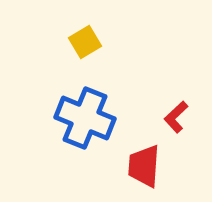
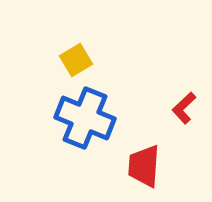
yellow square: moved 9 px left, 18 px down
red L-shape: moved 8 px right, 9 px up
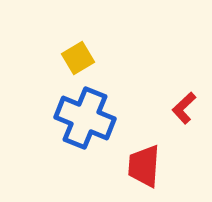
yellow square: moved 2 px right, 2 px up
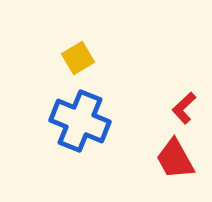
blue cross: moved 5 px left, 3 px down
red trapezoid: moved 31 px right, 7 px up; rotated 33 degrees counterclockwise
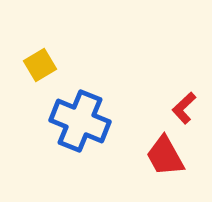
yellow square: moved 38 px left, 7 px down
red trapezoid: moved 10 px left, 3 px up
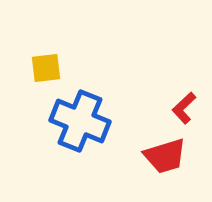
yellow square: moved 6 px right, 3 px down; rotated 24 degrees clockwise
red trapezoid: rotated 78 degrees counterclockwise
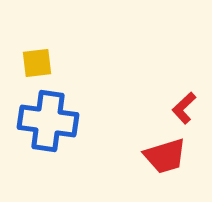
yellow square: moved 9 px left, 5 px up
blue cross: moved 32 px left; rotated 14 degrees counterclockwise
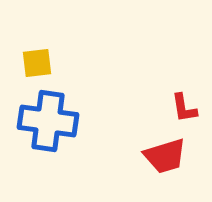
red L-shape: rotated 56 degrees counterclockwise
